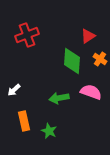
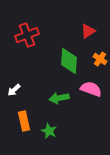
red triangle: moved 5 px up
green diamond: moved 3 px left
pink semicircle: moved 3 px up
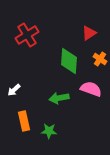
red triangle: moved 1 px right, 2 px down
red cross: rotated 10 degrees counterclockwise
green star: rotated 21 degrees counterclockwise
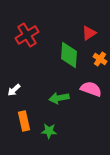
green diamond: moved 6 px up
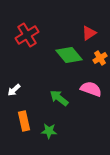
green diamond: rotated 44 degrees counterclockwise
orange cross: moved 1 px up; rotated 24 degrees clockwise
green arrow: rotated 48 degrees clockwise
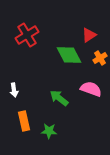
red triangle: moved 2 px down
green diamond: rotated 12 degrees clockwise
white arrow: rotated 56 degrees counterclockwise
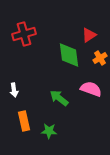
red cross: moved 3 px left, 1 px up; rotated 15 degrees clockwise
green diamond: rotated 20 degrees clockwise
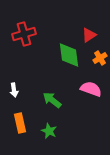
green arrow: moved 7 px left, 2 px down
orange rectangle: moved 4 px left, 2 px down
green star: rotated 21 degrees clockwise
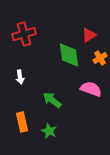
white arrow: moved 6 px right, 13 px up
orange rectangle: moved 2 px right, 1 px up
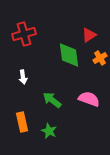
white arrow: moved 3 px right
pink semicircle: moved 2 px left, 10 px down
